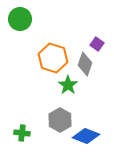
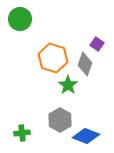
green cross: rotated 14 degrees counterclockwise
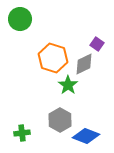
gray diamond: moved 1 px left; rotated 45 degrees clockwise
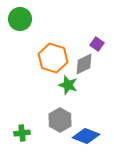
green star: rotated 18 degrees counterclockwise
